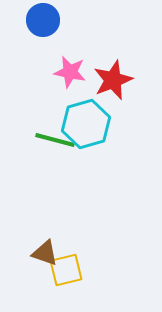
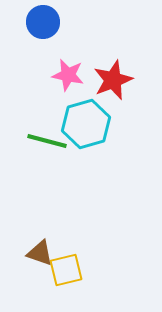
blue circle: moved 2 px down
pink star: moved 2 px left, 3 px down
green line: moved 8 px left, 1 px down
brown triangle: moved 5 px left
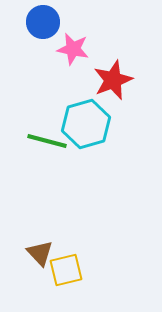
pink star: moved 5 px right, 26 px up
brown triangle: rotated 28 degrees clockwise
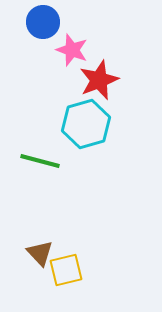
pink star: moved 1 px left, 1 px down; rotated 8 degrees clockwise
red star: moved 14 px left
green line: moved 7 px left, 20 px down
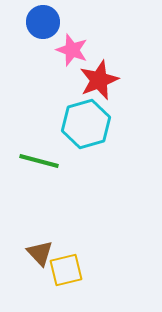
green line: moved 1 px left
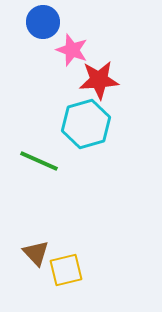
red star: rotated 18 degrees clockwise
green line: rotated 9 degrees clockwise
brown triangle: moved 4 px left
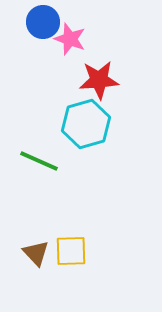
pink star: moved 2 px left, 11 px up
yellow square: moved 5 px right, 19 px up; rotated 12 degrees clockwise
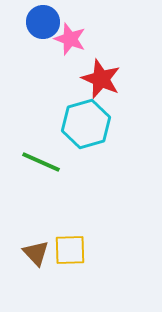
red star: moved 2 px right, 1 px up; rotated 27 degrees clockwise
green line: moved 2 px right, 1 px down
yellow square: moved 1 px left, 1 px up
